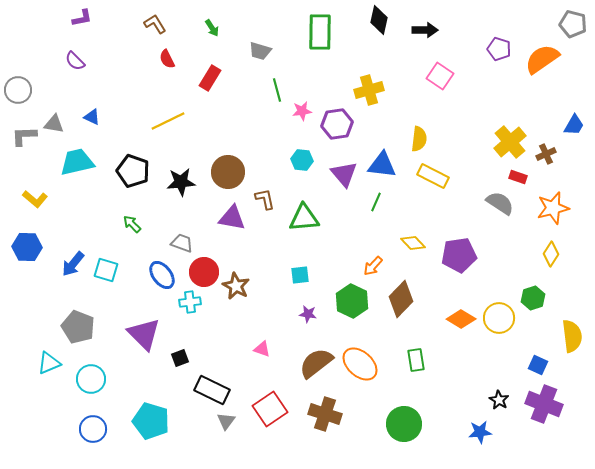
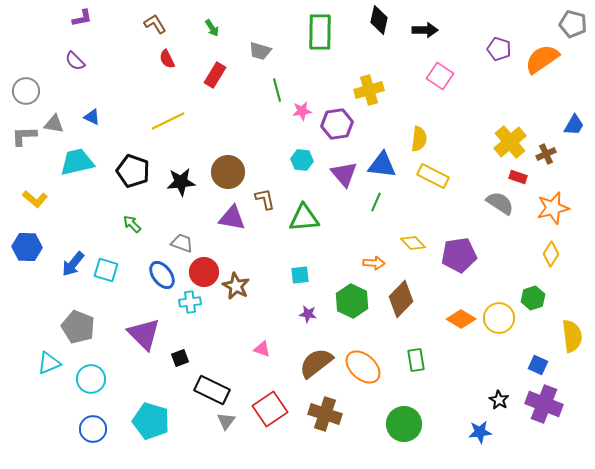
red rectangle at (210, 78): moved 5 px right, 3 px up
gray circle at (18, 90): moved 8 px right, 1 px down
orange arrow at (373, 266): moved 1 px right, 3 px up; rotated 130 degrees counterclockwise
orange ellipse at (360, 364): moved 3 px right, 3 px down
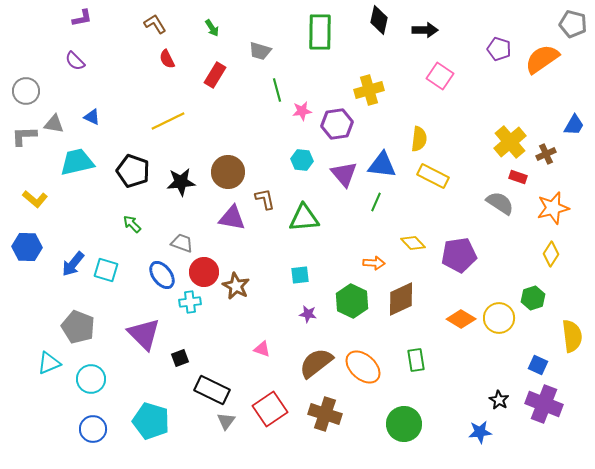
brown diamond at (401, 299): rotated 21 degrees clockwise
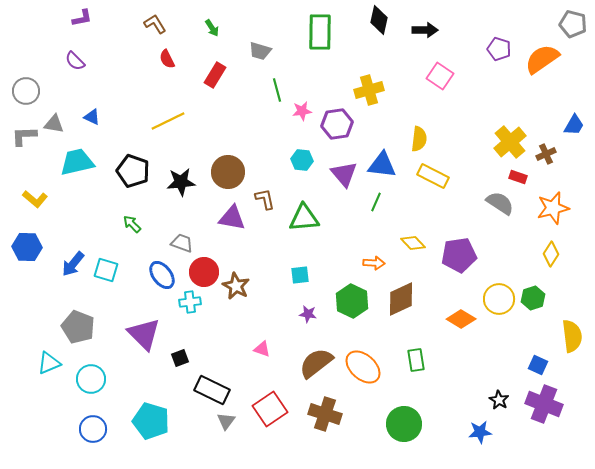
yellow circle at (499, 318): moved 19 px up
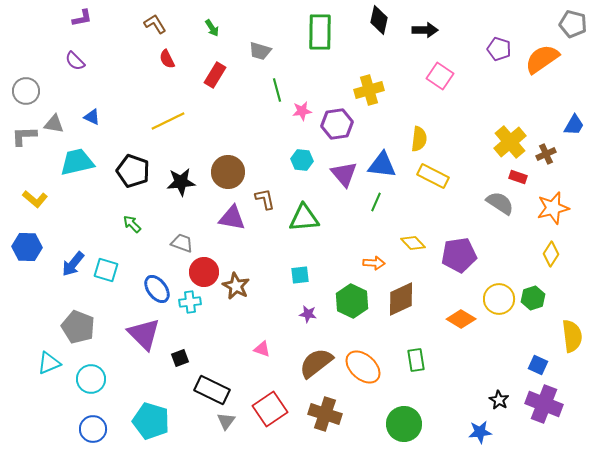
blue ellipse at (162, 275): moved 5 px left, 14 px down
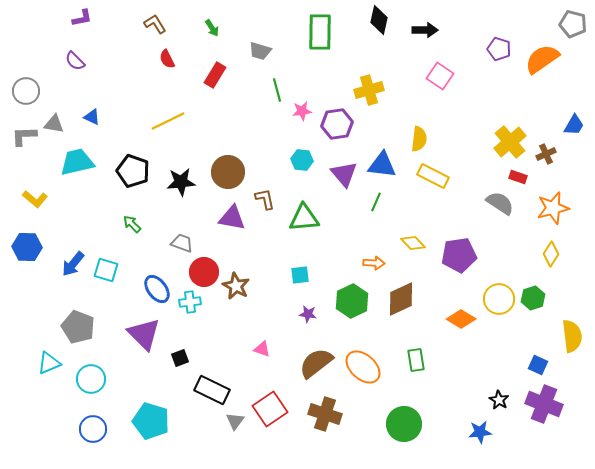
green hexagon at (352, 301): rotated 8 degrees clockwise
gray triangle at (226, 421): moved 9 px right
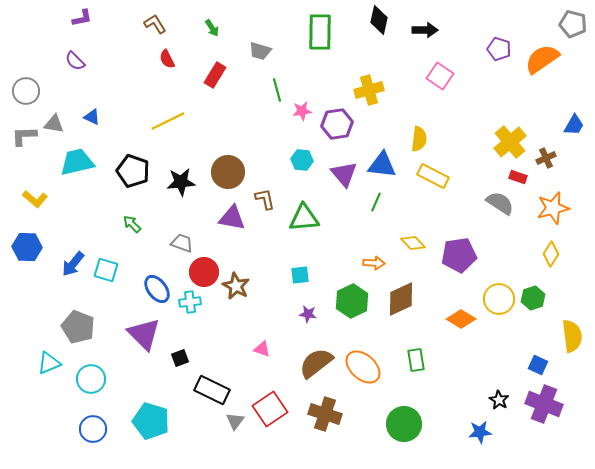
brown cross at (546, 154): moved 4 px down
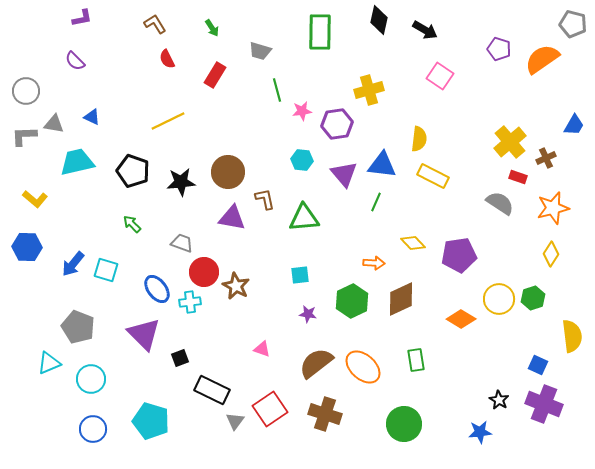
black arrow at (425, 30): rotated 30 degrees clockwise
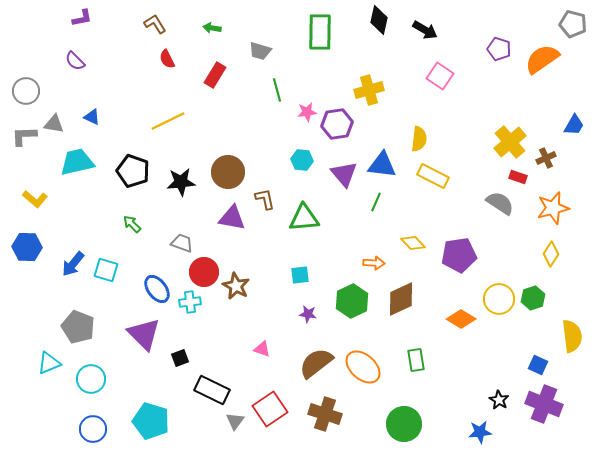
green arrow at (212, 28): rotated 132 degrees clockwise
pink star at (302, 111): moved 5 px right, 1 px down
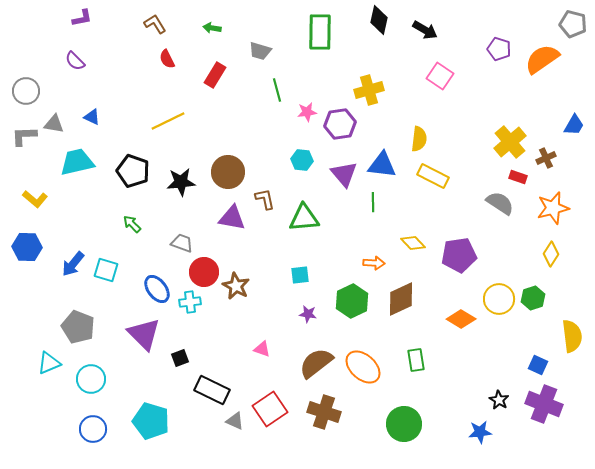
purple hexagon at (337, 124): moved 3 px right
green line at (376, 202): moved 3 px left; rotated 24 degrees counterclockwise
brown cross at (325, 414): moved 1 px left, 2 px up
gray triangle at (235, 421): rotated 42 degrees counterclockwise
